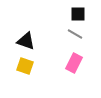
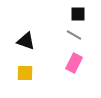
gray line: moved 1 px left, 1 px down
yellow square: moved 7 px down; rotated 18 degrees counterclockwise
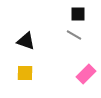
pink rectangle: moved 12 px right, 11 px down; rotated 18 degrees clockwise
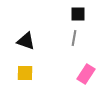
gray line: moved 3 px down; rotated 70 degrees clockwise
pink rectangle: rotated 12 degrees counterclockwise
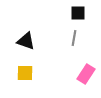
black square: moved 1 px up
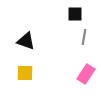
black square: moved 3 px left, 1 px down
gray line: moved 10 px right, 1 px up
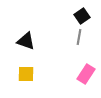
black square: moved 7 px right, 2 px down; rotated 35 degrees counterclockwise
gray line: moved 5 px left
yellow square: moved 1 px right, 1 px down
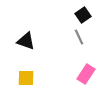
black square: moved 1 px right, 1 px up
gray line: rotated 35 degrees counterclockwise
yellow square: moved 4 px down
